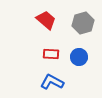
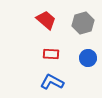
blue circle: moved 9 px right, 1 px down
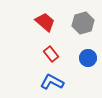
red trapezoid: moved 1 px left, 2 px down
red rectangle: rotated 49 degrees clockwise
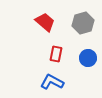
red rectangle: moved 5 px right; rotated 49 degrees clockwise
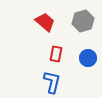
gray hexagon: moved 2 px up
blue L-shape: rotated 75 degrees clockwise
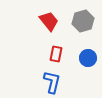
red trapezoid: moved 4 px right, 1 px up; rotated 10 degrees clockwise
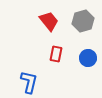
blue L-shape: moved 23 px left
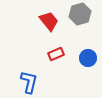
gray hexagon: moved 3 px left, 7 px up
red rectangle: rotated 56 degrees clockwise
